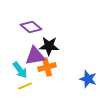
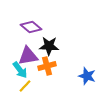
purple triangle: moved 7 px left
orange cross: moved 1 px up
blue star: moved 1 px left, 3 px up
yellow line: rotated 24 degrees counterclockwise
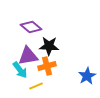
blue star: rotated 24 degrees clockwise
yellow line: moved 11 px right; rotated 24 degrees clockwise
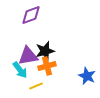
purple diamond: moved 12 px up; rotated 60 degrees counterclockwise
black star: moved 4 px left, 5 px down; rotated 18 degrees counterclockwise
blue star: rotated 18 degrees counterclockwise
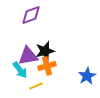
blue star: rotated 18 degrees clockwise
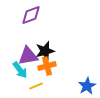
blue star: moved 10 px down
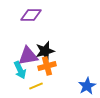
purple diamond: rotated 20 degrees clockwise
cyan arrow: rotated 12 degrees clockwise
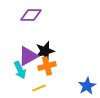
purple triangle: rotated 20 degrees counterclockwise
yellow line: moved 3 px right, 2 px down
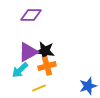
black star: rotated 24 degrees clockwise
purple triangle: moved 4 px up
cyan arrow: rotated 72 degrees clockwise
blue star: moved 1 px right; rotated 12 degrees clockwise
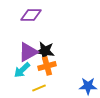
cyan arrow: moved 2 px right
blue star: rotated 18 degrees clockwise
